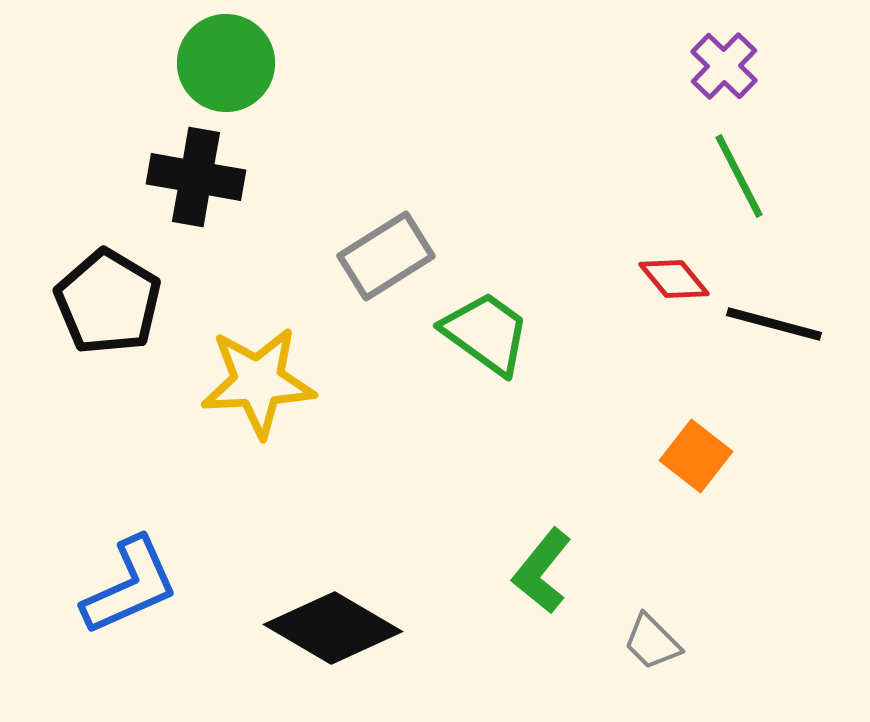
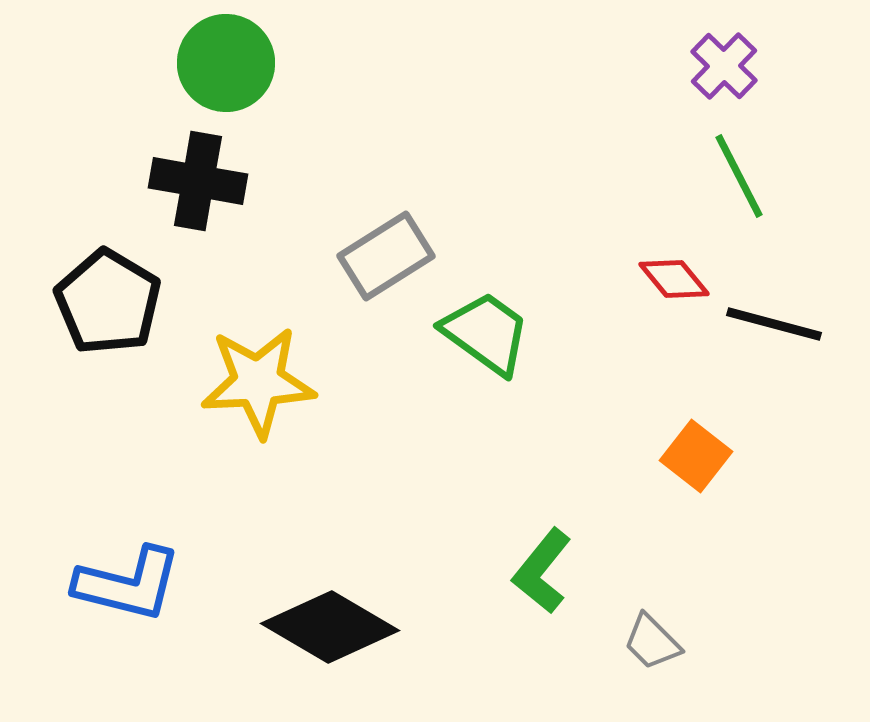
black cross: moved 2 px right, 4 px down
blue L-shape: moved 2 px left, 2 px up; rotated 38 degrees clockwise
black diamond: moved 3 px left, 1 px up
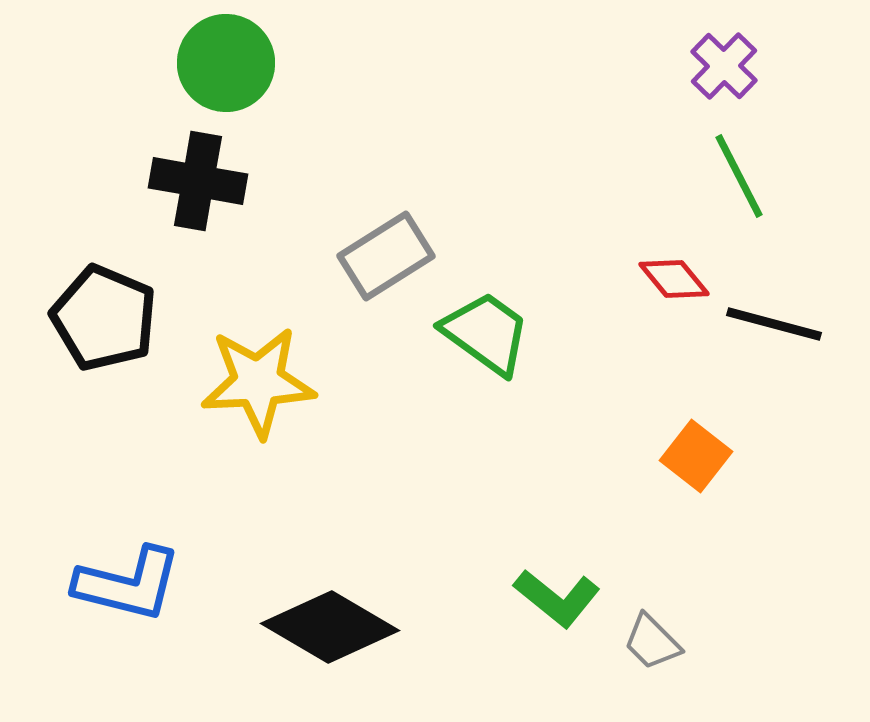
black pentagon: moved 4 px left, 16 px down; rotated 8 degrees counterclockwise
green L-shape: moved 15 px right, 27 px down; rotated 90 degrees counterclockwise
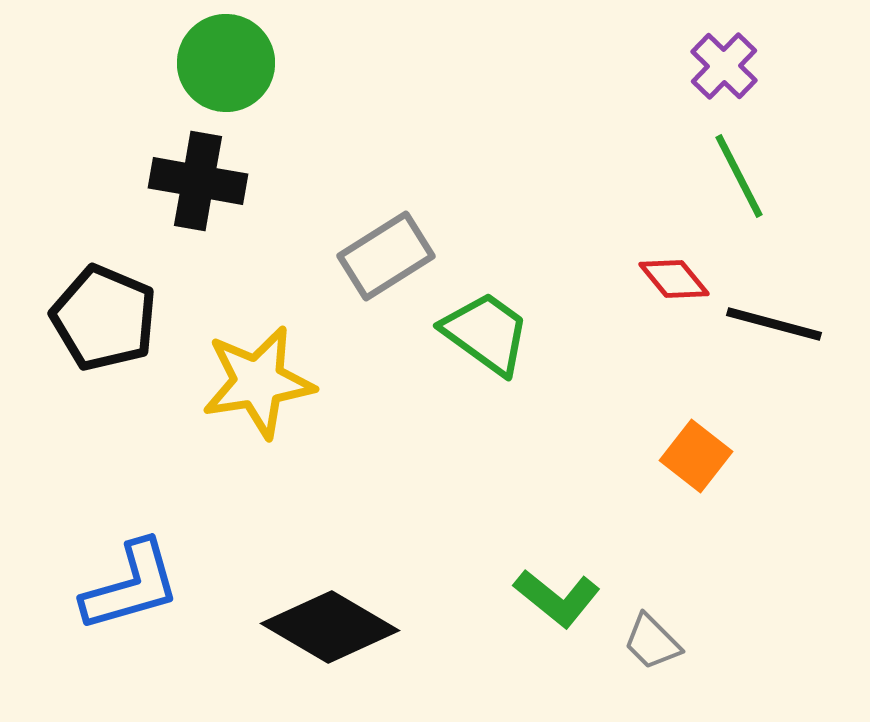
yellow star: rotated 6 degrees counterclockwise
blue L-shape: moved 3 px right, 2 px down; rotated 30 degrees counterclockwise
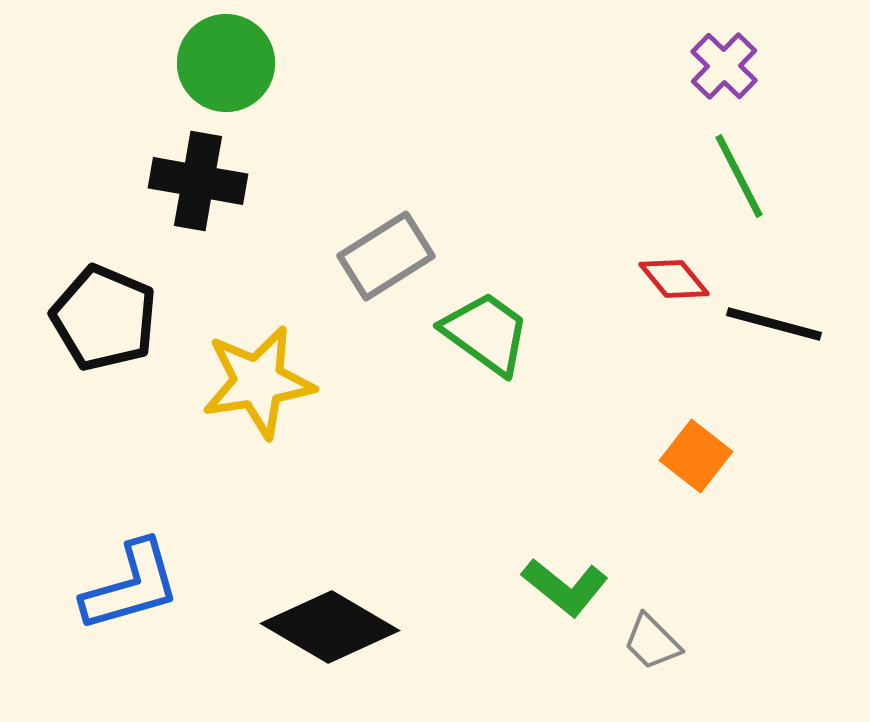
green L-shape: moved 8 px right, 11 px up
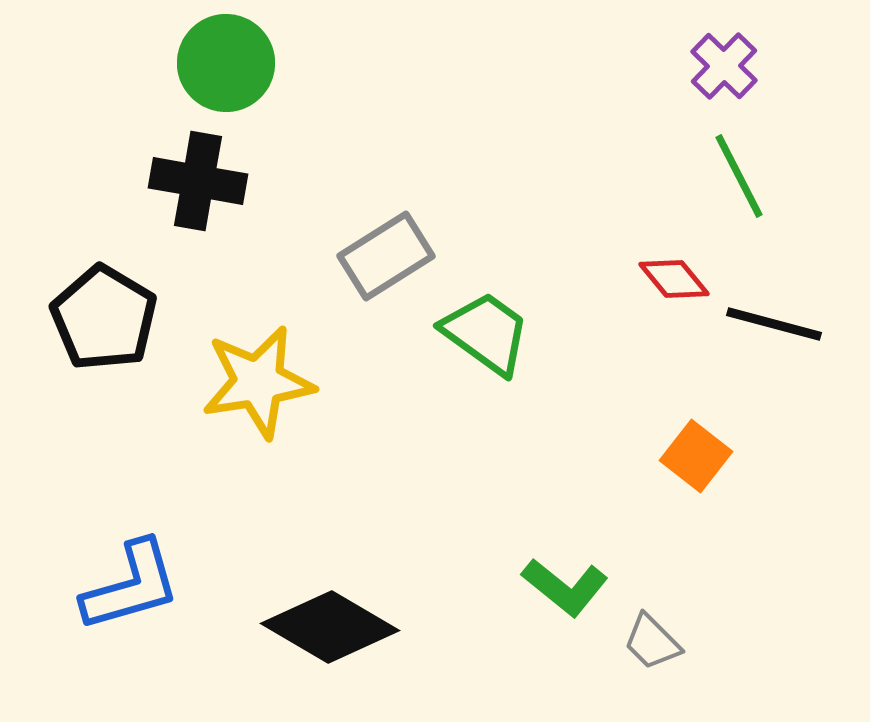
black pentagon: rotated 8 degrees clockwise
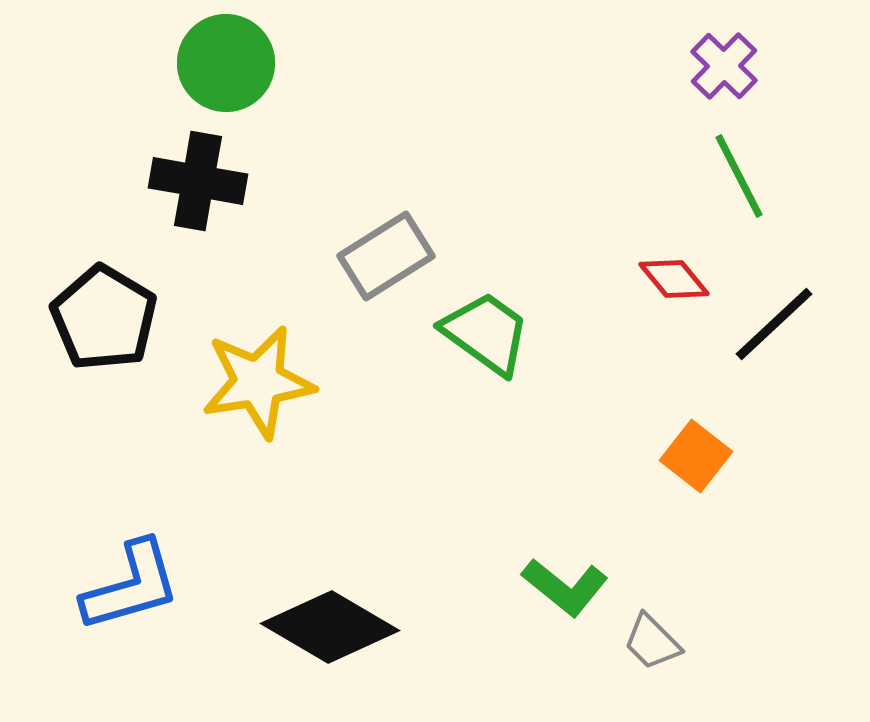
black line: rotated 58 degrees counterclockwise
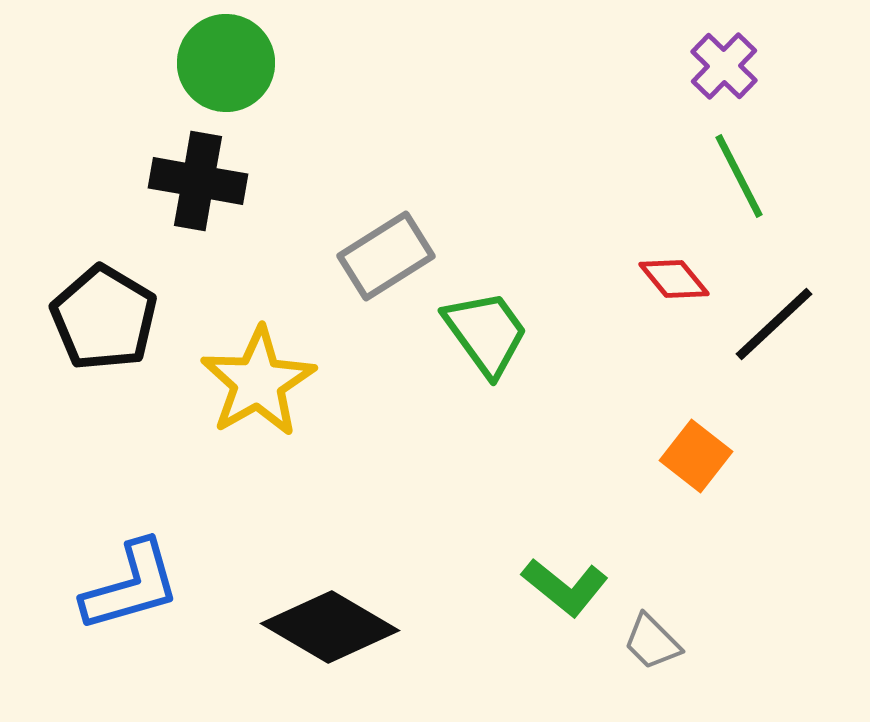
green trapezoid: rotated 18 degrees clockwise
yellow star: rotated 21 degrees counterclockwise
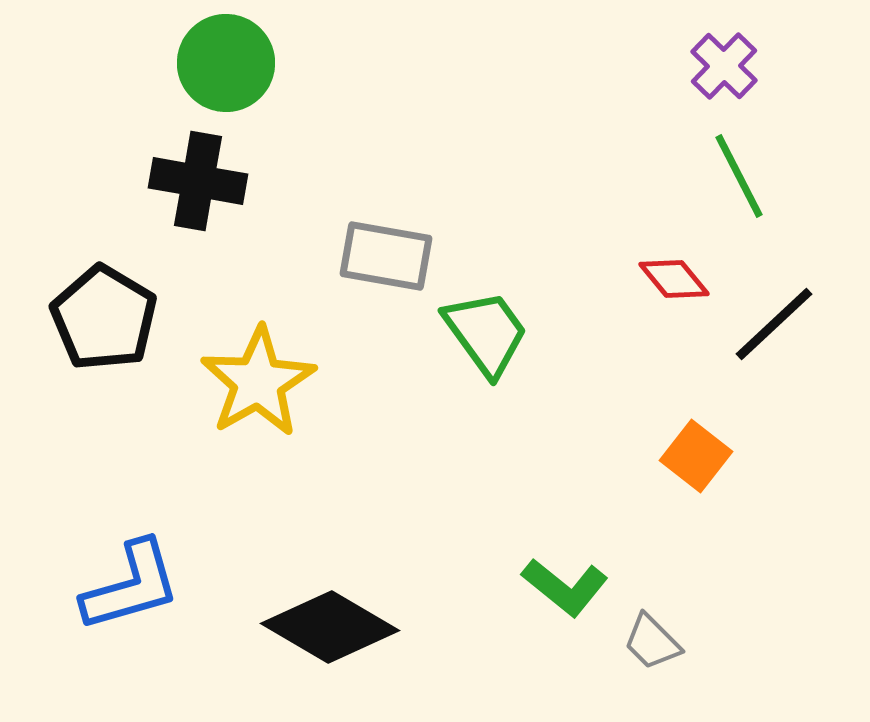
gray rectangle: rotated 42 degrees clockwise
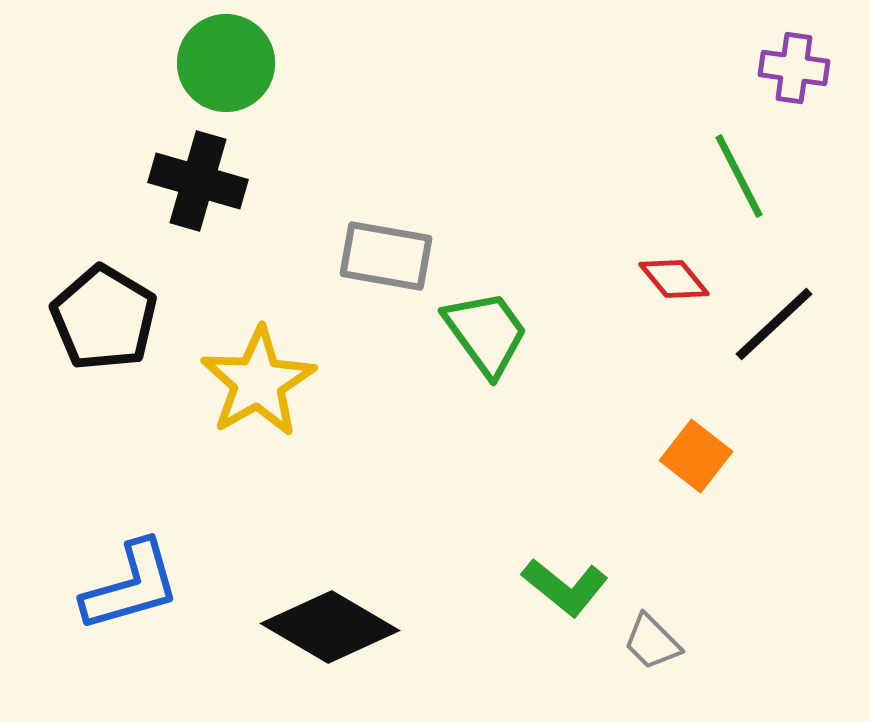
purple cross: moved 70 px right, 2 px down; rotated 36 degrees counterclockwise
black cross: rotated 6 degrees clockwise
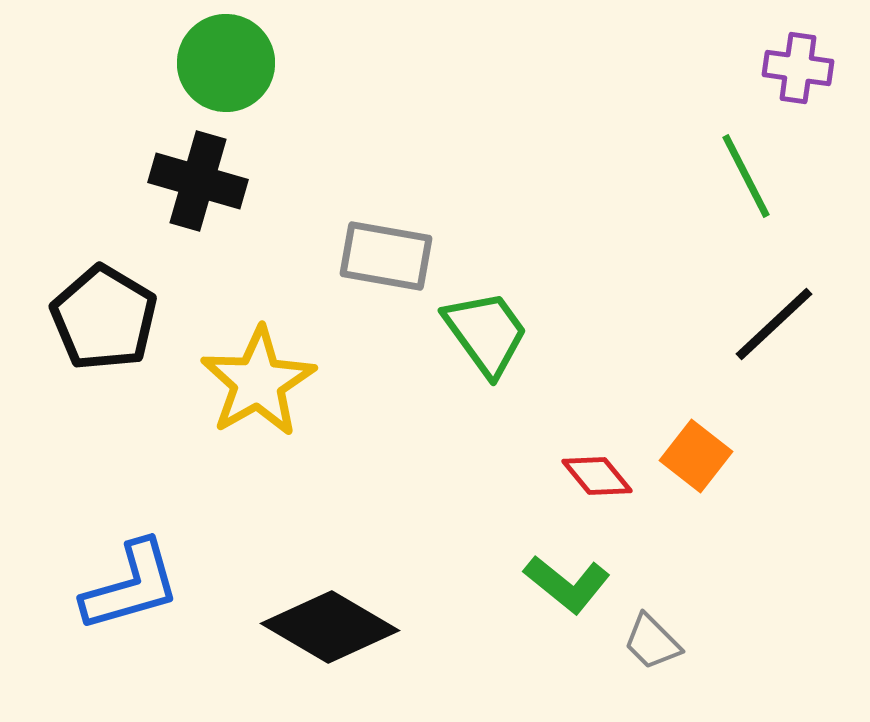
purple cross: moved 4 px right
green line: moved 7 px right
red diamond: moved 77 px left, 197 px down
green L-shape: moved 2 px right, 3 px up
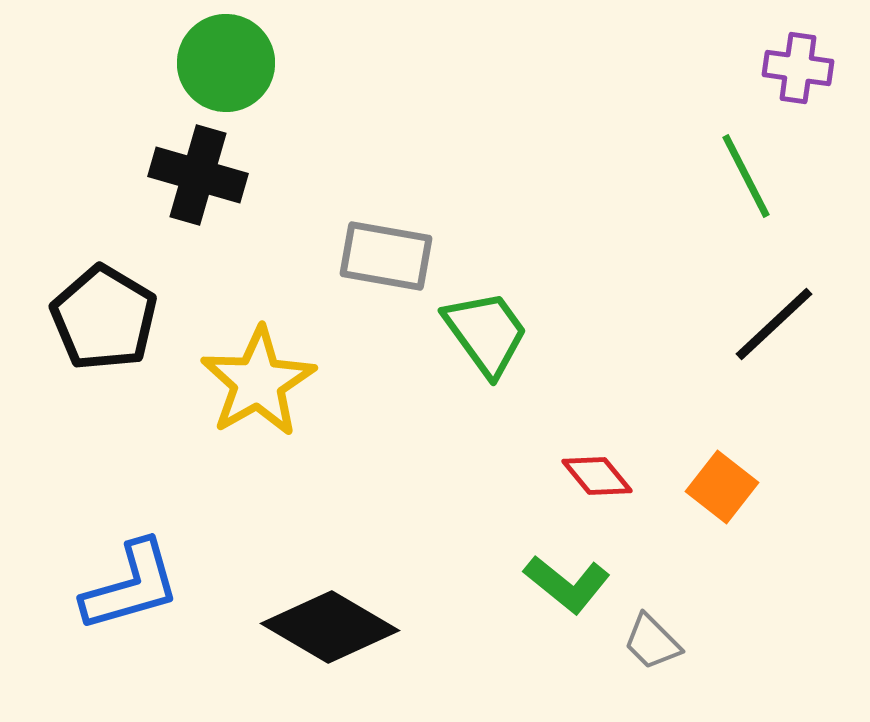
black cross: moved 6 px up
orange square: moved 26 px right, 31 px down
